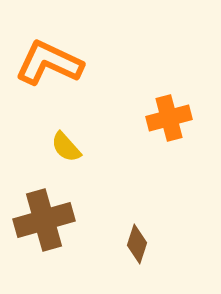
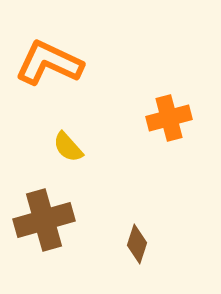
yellow semicircle: moved 2 px right
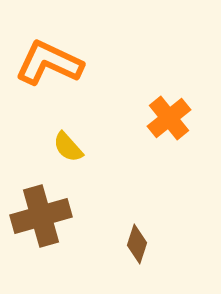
orange cross: rotated 24 degrees counterclockwise
brown cross: moved 3 px left, 4 px up
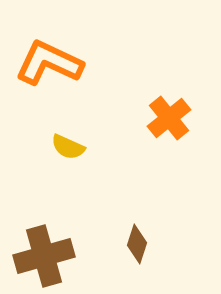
yellow semicircle: rotated 24 degrees counterclockwise
brown cross: moved 3 px right, 40 px down
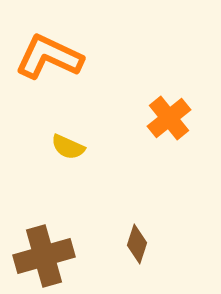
orange L-shape: moved 6 px up
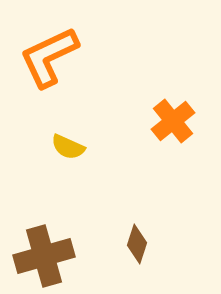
orange L-shape: rotated 50 degrees counterclockwise
orange cross: moved 4 px right, 3 px down
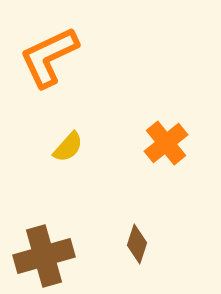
orange cross: moved 7 px left, 22 px down
yellow semicircle: rotated 72 degrees counterclockwise
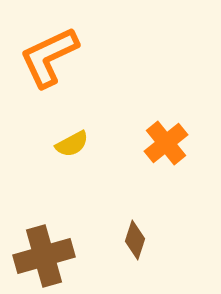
yellow semicircle: moved 4 px right, 3 px up; rotated 20 degrees clockwise
brown diamond: moved 2 px left, 4 px up
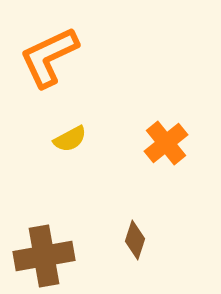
yellow semicircle: moved 2 px left, 5 px up
brown cross: rotated 6 degrees clockwise
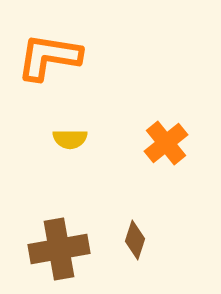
orange L-shape: rotated 34 degrees clockwise
yellow semicircle: rotated 28 degrees clockwise
brown cross: moved 15 px right, 7 px up
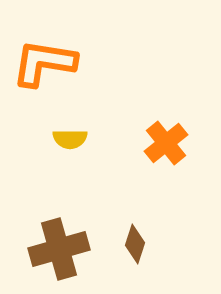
orange L-shape: moved 5 px left, 6 px down
brown diamond: moved 4 px down
brown cross: rotated 6 degrees counterclockwise
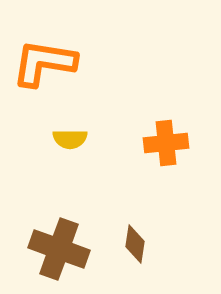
orange cross: rotated 33 degrees clockwise
brown diamond: rotated 9 degrees counterclockwise
brown cross: rotated 36 degrees clockwise
